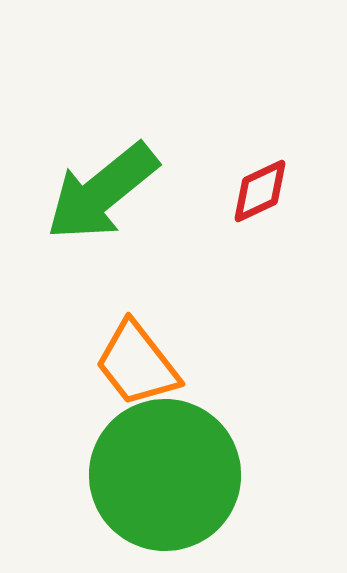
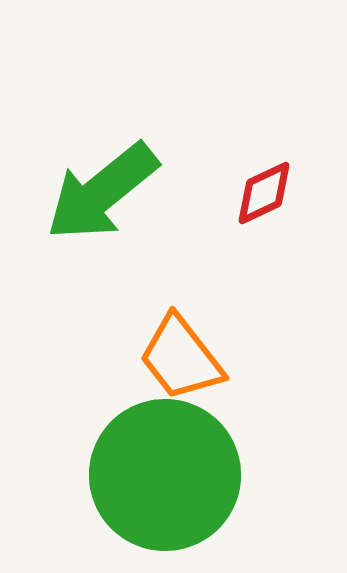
red diamond: moved 4 px right, 2 px down
orange trapezoid: moved 44 px right, 6 px up
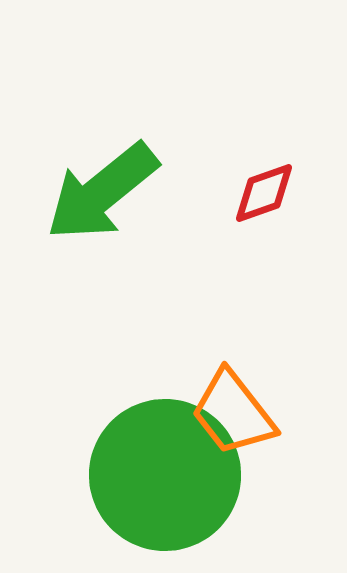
red diamond: rotated 6 degrees clockwise
orange trapezoid: moved 52 px right, 55 px down
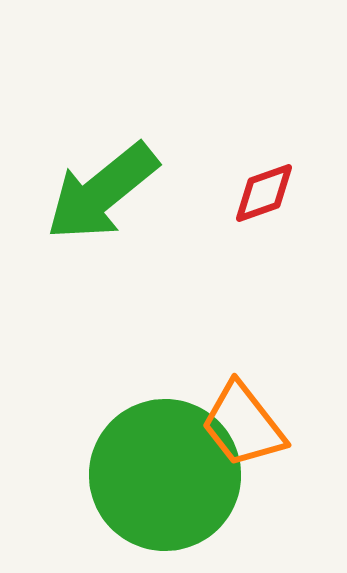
orange trapezoid: moved 10 px right, 12 px down
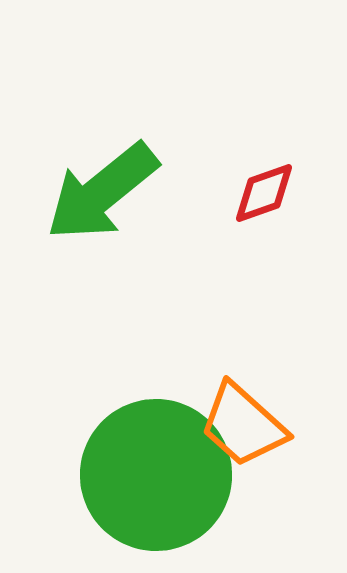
orange trapezoid: rotated 10 degrees counterclockwise
green circle: moved 9 px left
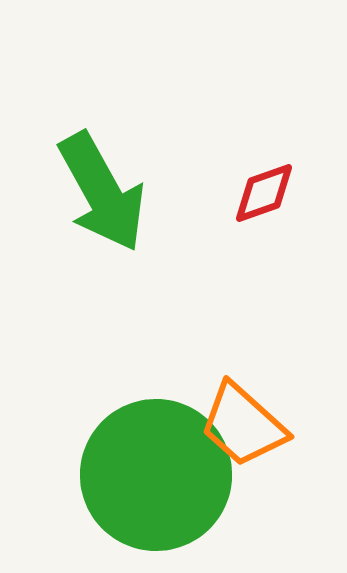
green arrow: rotated 80 degrees counterclockwise
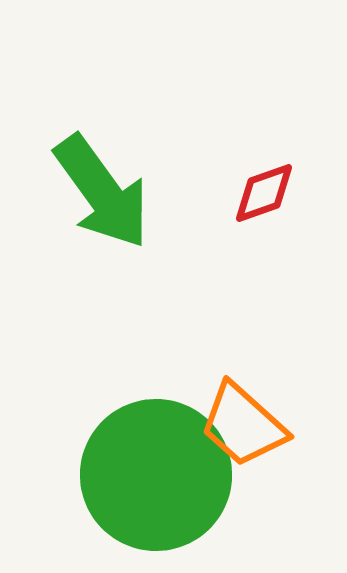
green arrow: rotated 7 degrees counterclockwise
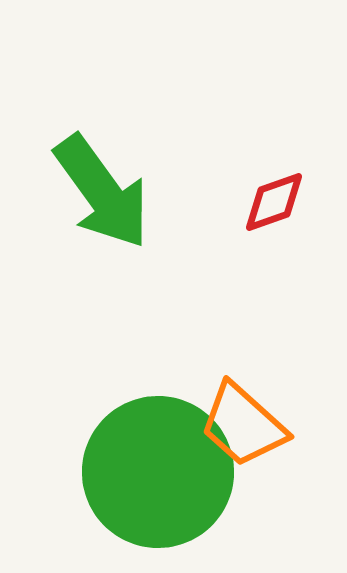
red diamond: moved 10 px right, 9 px down
green circle: moved 2 px right, 3 px up
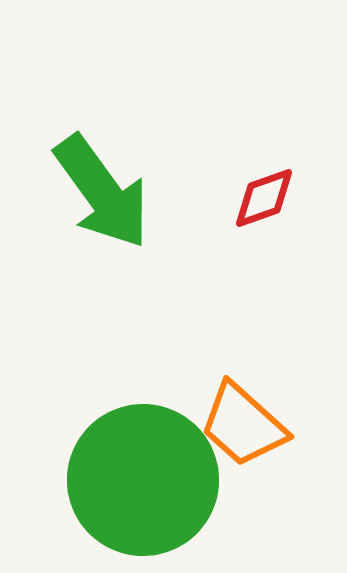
red diamond: moved 10 px left, 4 px up
green circle: moved 15 px left, 8 px down
